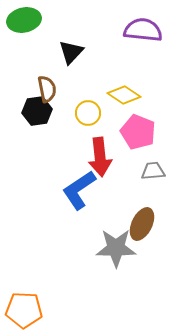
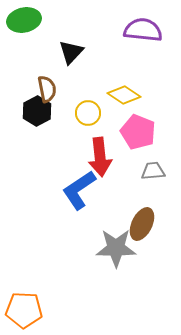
black hexagon: rotated 20 degrees counterclockwise
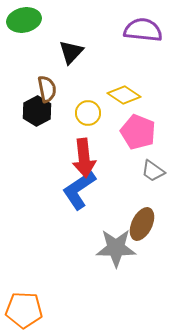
red arrow: moved 16 px left, 1 px down
gray trapezoid: rotated 140 degrees counterclockwise
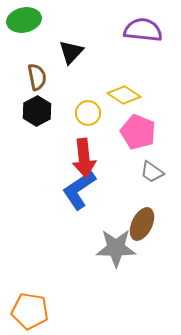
brown semicircle: moved 10 px left, 12 px up
gray trapezoid: moved 1 px left, 1 px down
orange pentagon: moved 6 px right, 1 px down; rotated 6 degrees clockwise
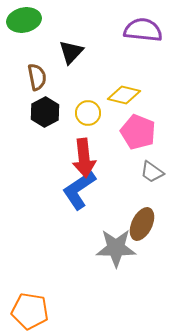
yellow diamond: rotated 20 degrees counterclockwise
black hexagon: moved 8 px right, 1 px down
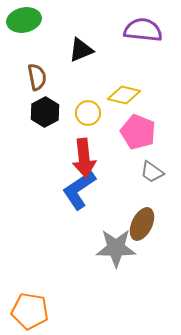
black triangle: moved 10 px right, 2 px up; rotated 24 degrees clockwise
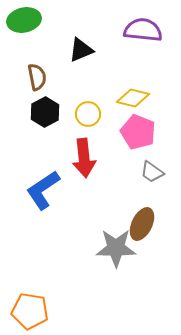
yellow diamond: moved 9 px right, 3 px down
yellow circle: moved 1 px down
blue L-shape: moved 36 px left
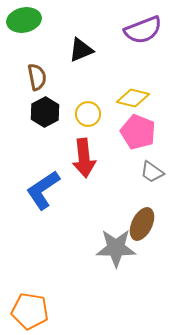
purple semicircle: rotated 153 degrees clockwise
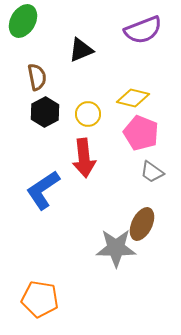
green ellipse: moved 1 px left, 1 px down; rotated 48 degrees counterclockwise
pink pentagon: moved 3 px right, 1 px down
orange pentagon: moved 10 px right, 12 px up
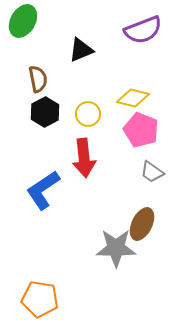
brown semicircle: moved 1 px right, 2 px down
pink pentagon: moved 3 px up
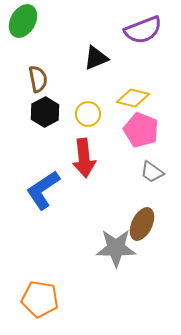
black triangle: moved 15 px right, 8 px down
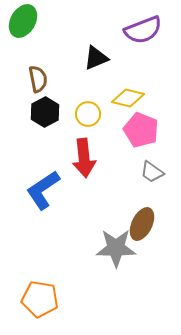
yellow diamond: moved 5 px left
